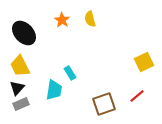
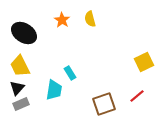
black ellipse: rotated 15 degrees counterclockwise
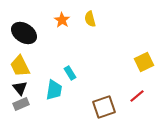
black triangle: moved 3 px right; rotated 21 degrees counterclockwise
brown square: moved 3 px down
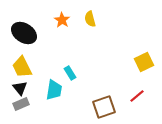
yellow trapezoid: moved 2 px right, 1 px down
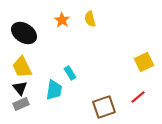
red line: moved 1 px right, 1 px down
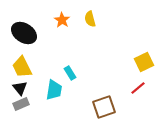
red line: moved 9 px up
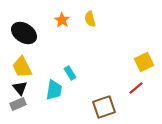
red line: moved 2 px left
gray rectangle: moved 3 px left
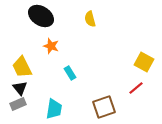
orange star: moved 11 px left, 26 px down; rotated 14 degrees counterclockwise
black ellipse: moved 17 px right, 17 px up
yellow square: rotated 36 degrees counterclockwise
cyan trapezoid: moved 19 px down
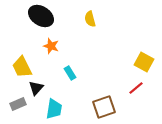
black triangle: moved 16 px right; rotated 21 degrees clockwise
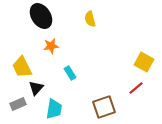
black ellipse: rotated 25 degrees clockwise
orange star: rotated 28 degrees counterclockwise
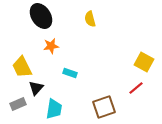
cyan rectangle: rotated 40 degrees counterclockwise
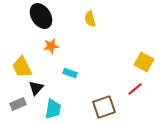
red line: moved 1 px left, 1 px down
cyan trapezoid: moved 1 px left
